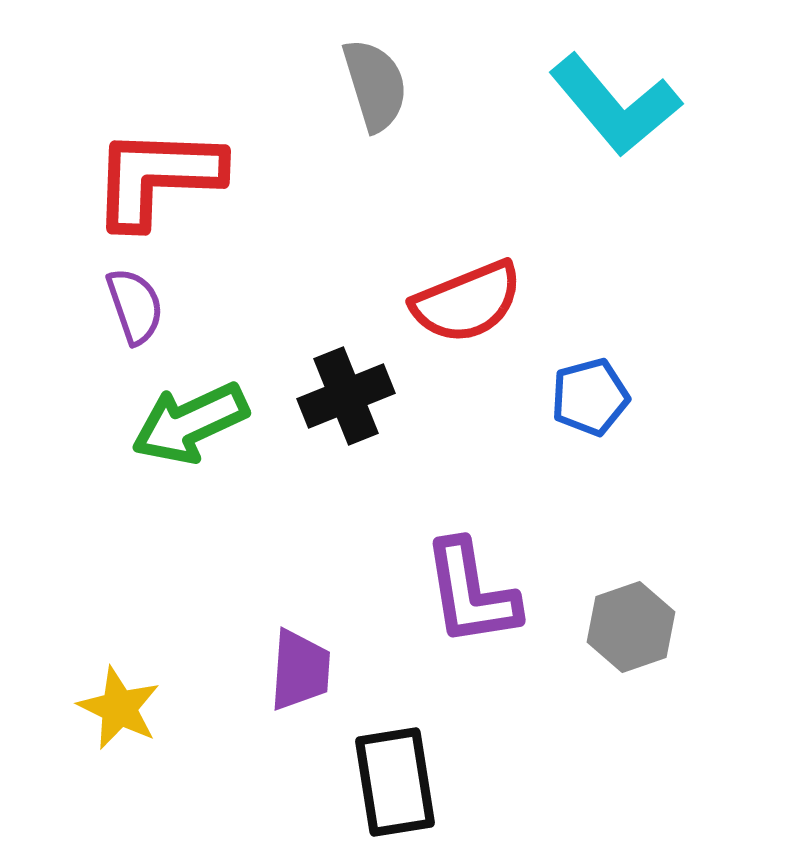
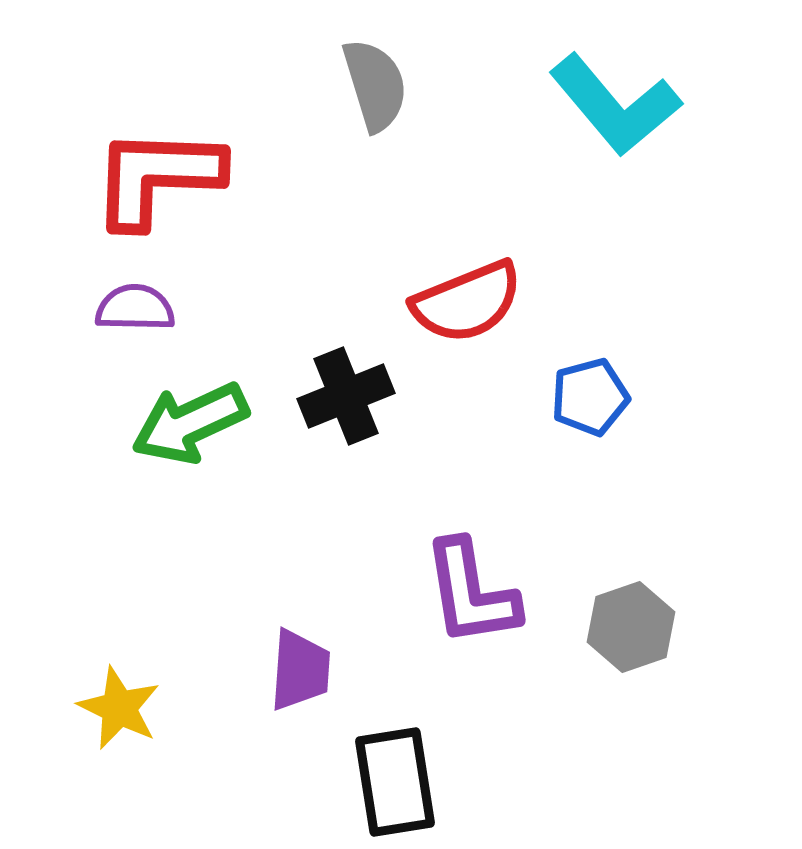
purple semicircle: moved 2 px down; rotated 70 degrees counterclockwise
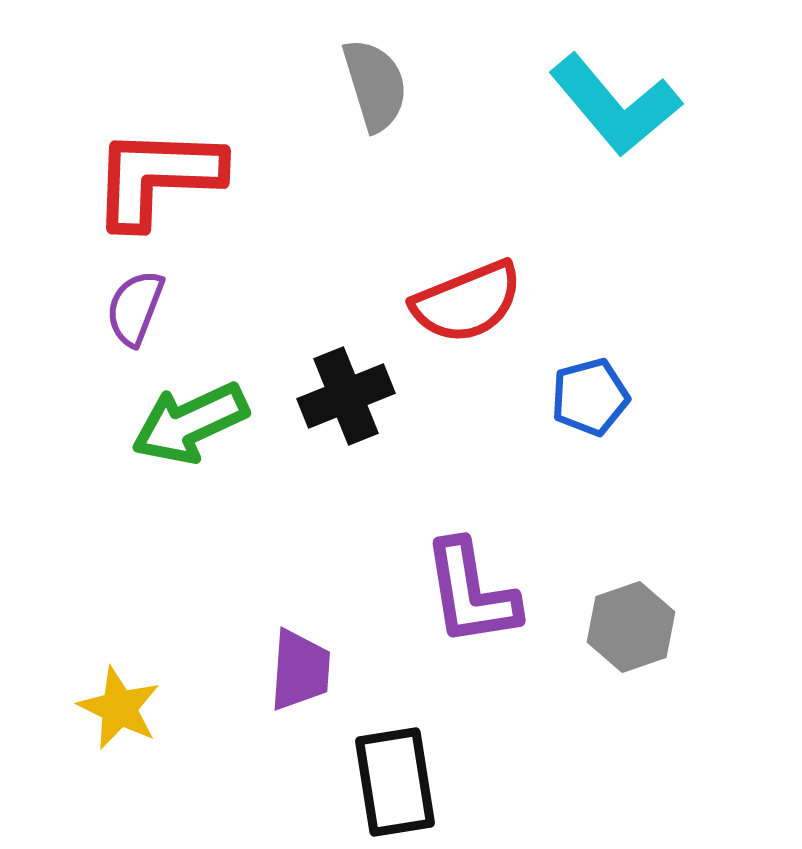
purple semicircle: rotated 70 degrees counterclockwise
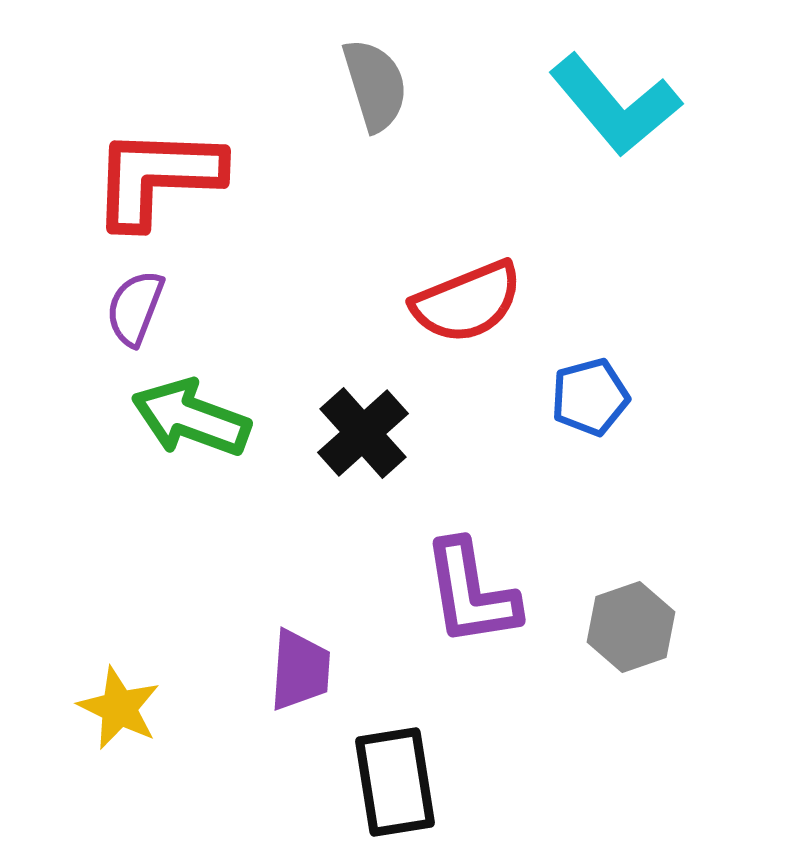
black cross: moved 17 px right, 37 px down; rotated 20 degrees counterclockwise
green arrow: moved 1 px right, 5 px up; rotated 45 degrees clockwise
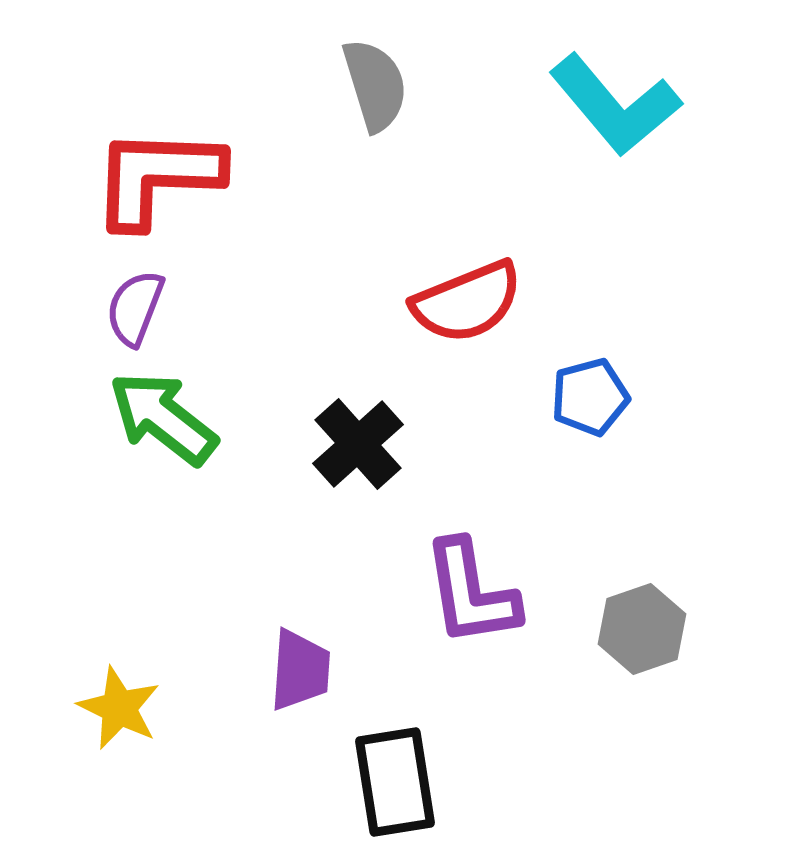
green arrow: moved 28 px left; rotated 18 degrees clockwise
black cross: moved 5 px left, 11 px down
gray hexagon: moved 11 px right, 2 px down
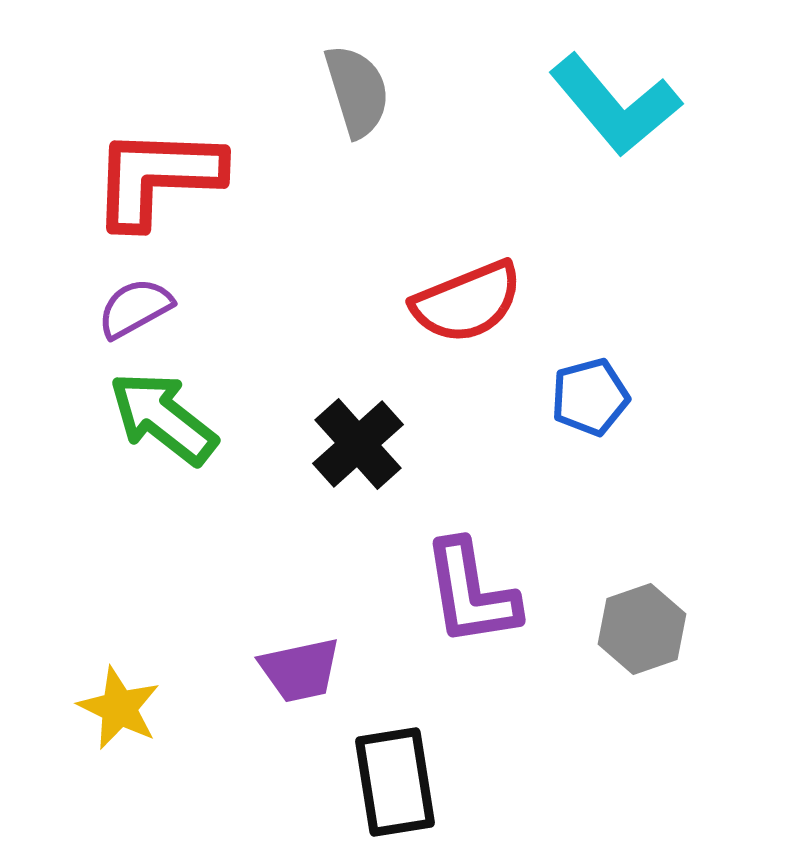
gray semicircle: moved 18 px left, 6 px down
purple semicircle: rotated 40 degrees clockwise
purple trapezoid: rotated 74 degrees clockwise
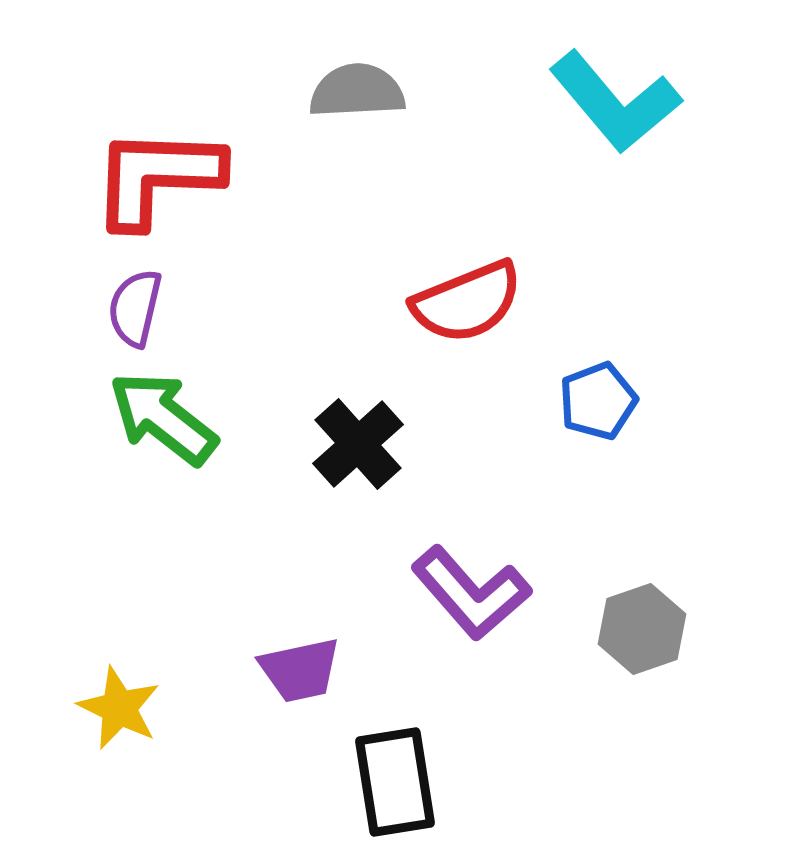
gray semicircle: rotated 76 degrees counterclockwise
cyan L-shape: moved 3 px up
purple semicircle: rotated 48 degrees counterclockwise
blue pentagon: moved 8 px right, 4 px down; rotated 6 degrees counterclockwise
purple L-shape: rotated 32 degrees counterclockwise
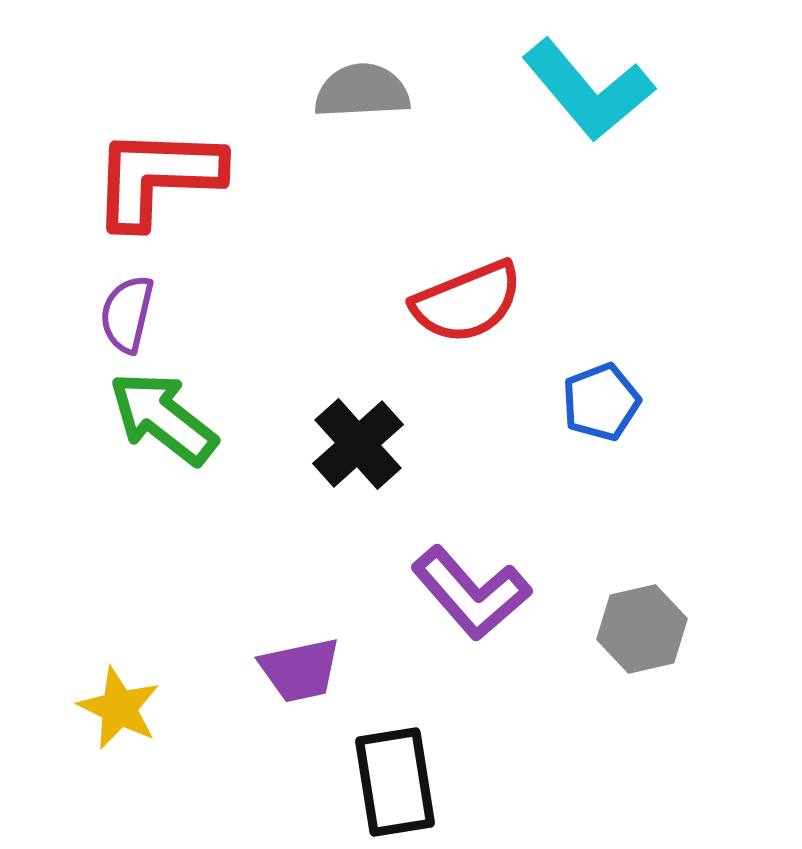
gray semicircle: moved 5 px right
cyan L-shape: moved 27 px left, 12 px up
purple semicircle: moved 8 px left, 6 px down
blue pentagon: moved 3 px right, 1 px down
gray hexagon: rotated 6 degrees clockwise
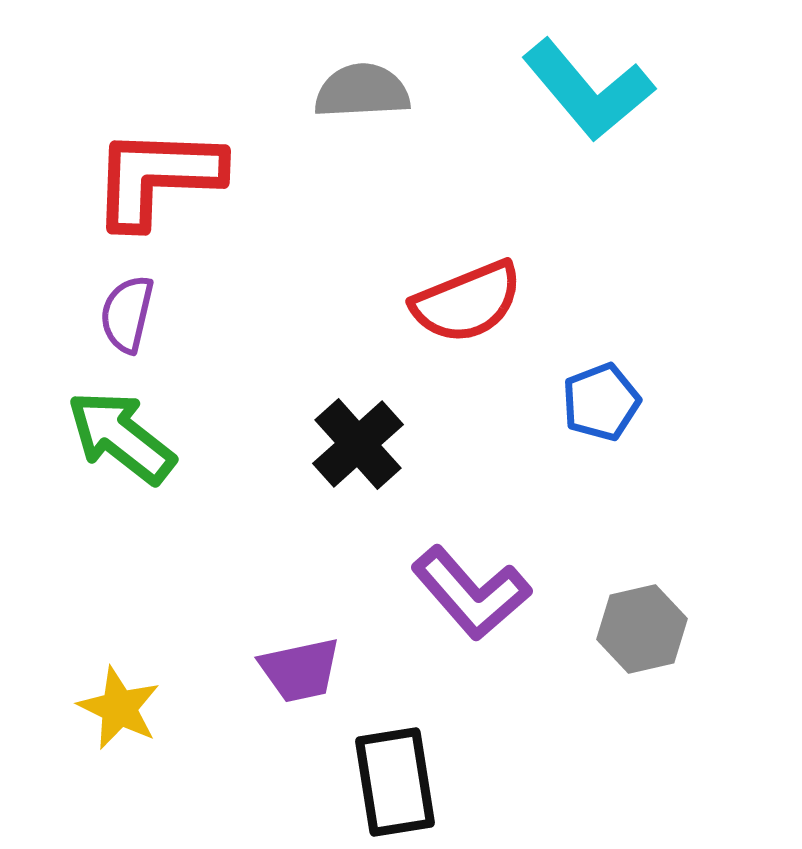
green arrow: moved 42 px left, 19 px down
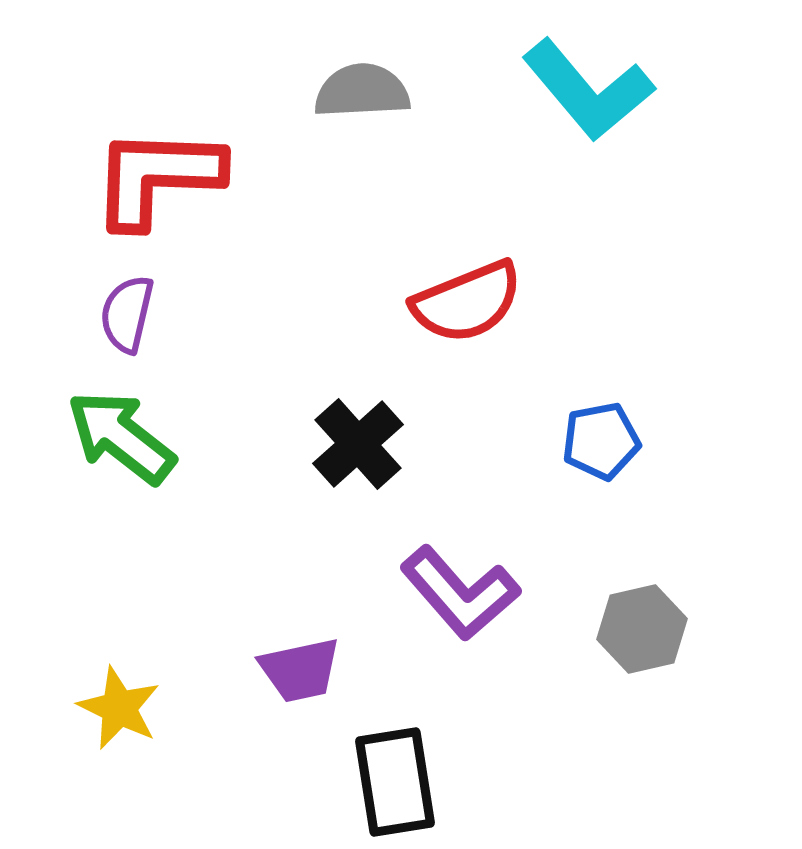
blue pentagon: moved 39 px down; rotated 10 degrees clockwise
purple L-shape: moved 11 px left
